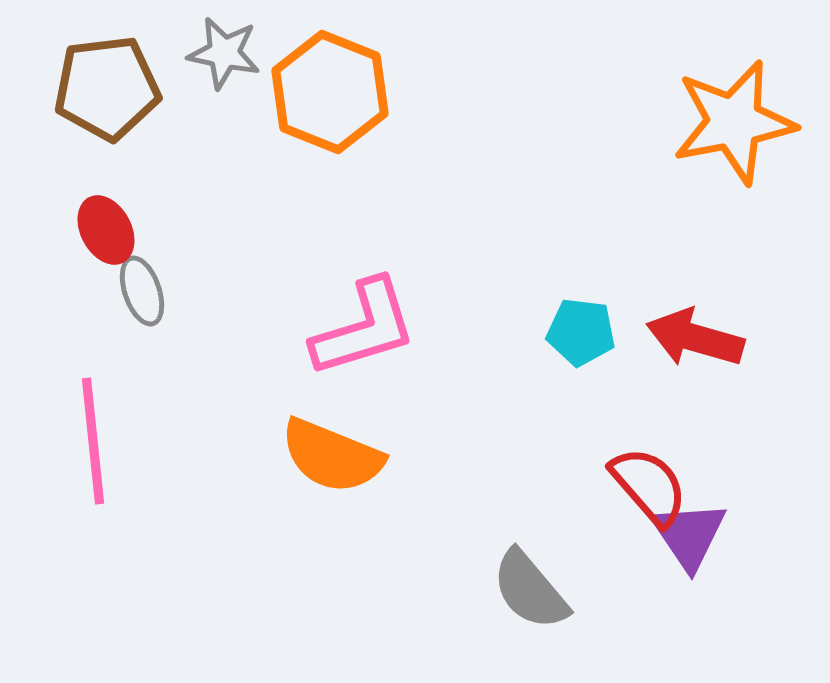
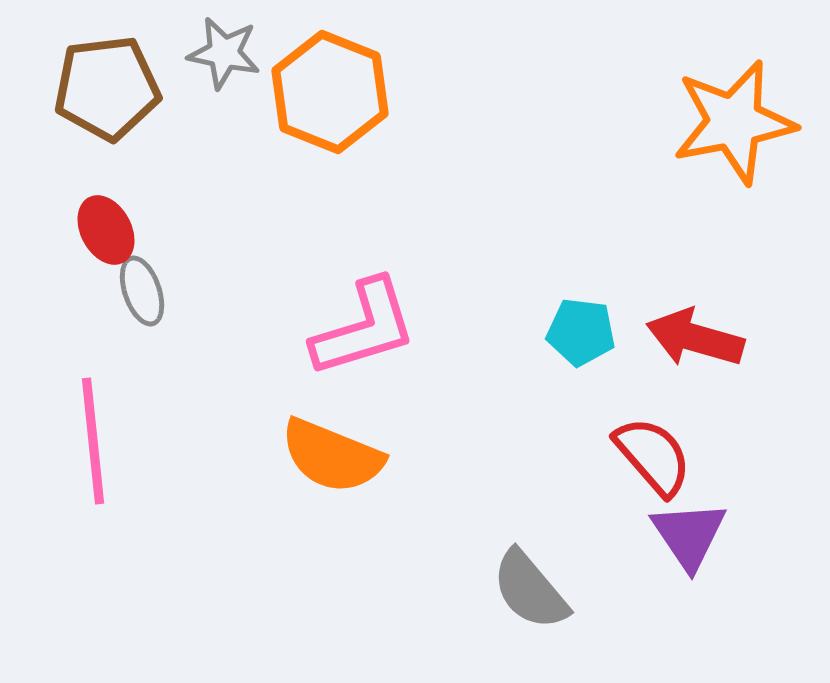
red semicircle: moved 4 px right, 30 px up
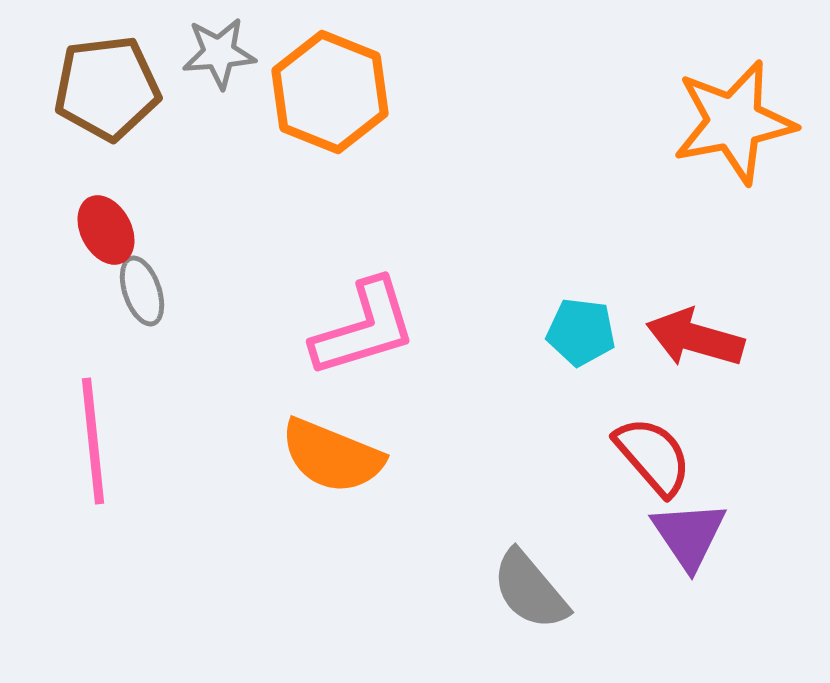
gray star: moved 5 px left; rotated 16 degrees counterclockwise
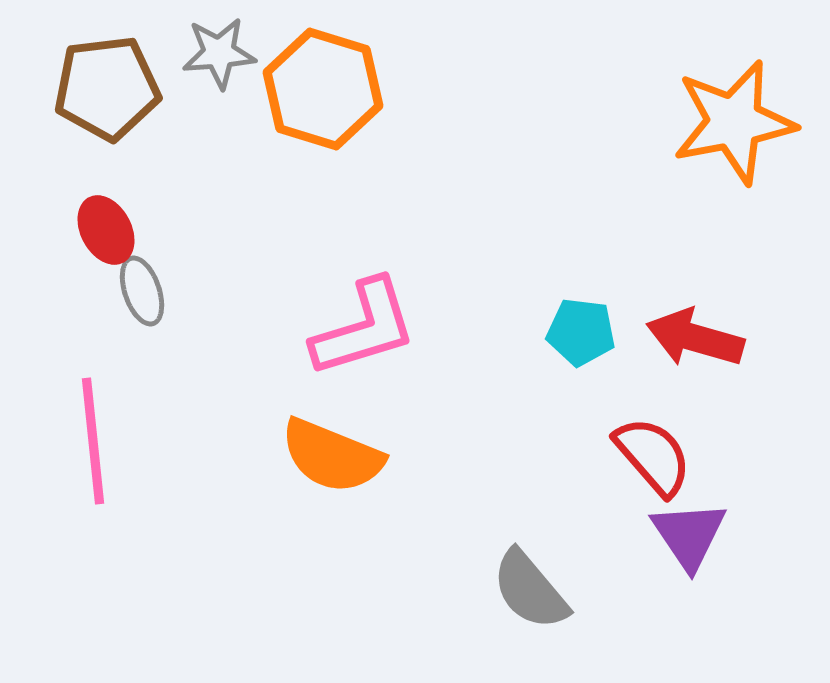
orange hexagon: moved 7 px left, 3 px up; rotated 5 degrees counterclockwise
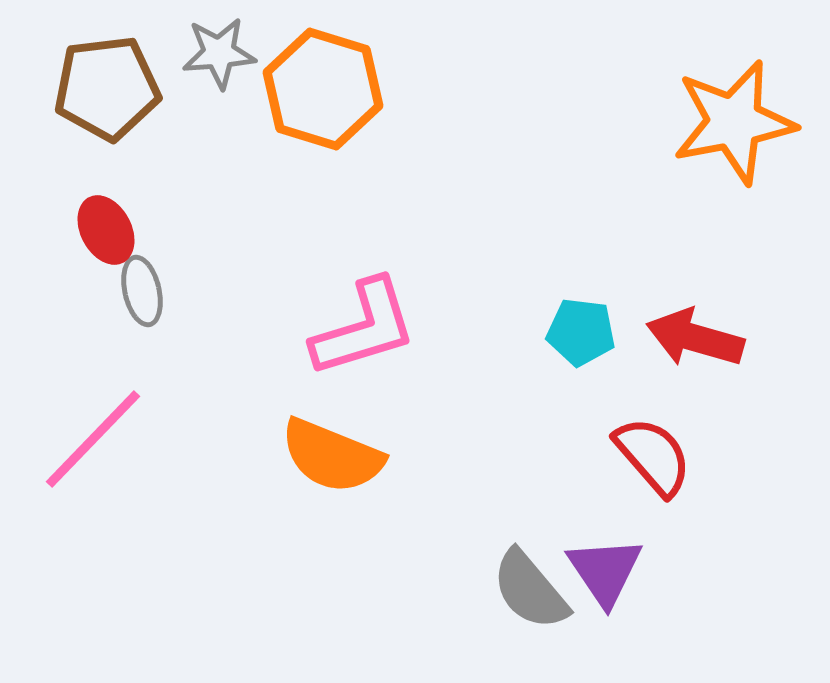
gray ellipse: rotated 6 degrees clockwise
pink line: moved 2 px up; rotated 50 degrees clockwise
purple triangle: moved 84 px left, 36 px down
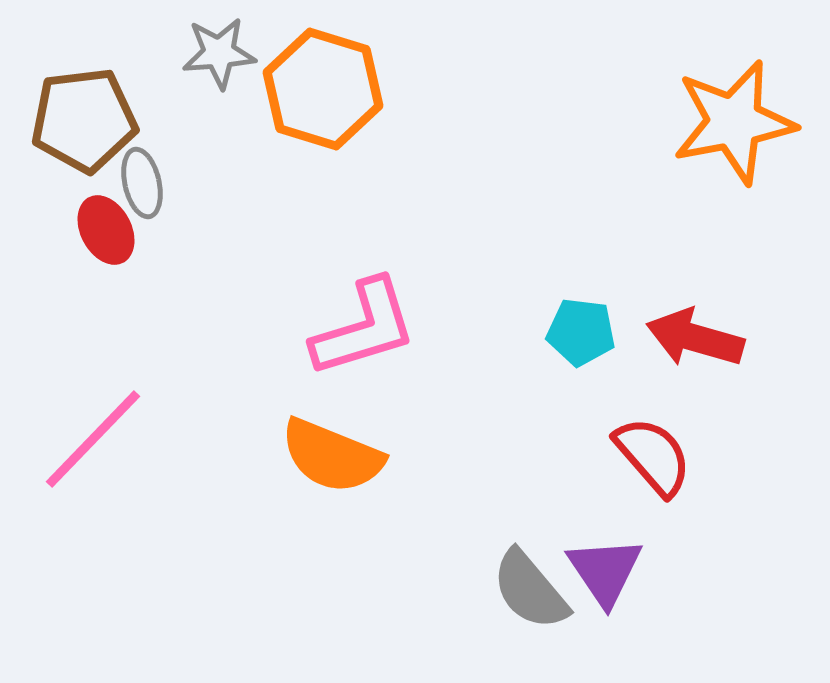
brown pentagon: moved 23 px left, 32 px down
gray ellipse: moved 108 px up
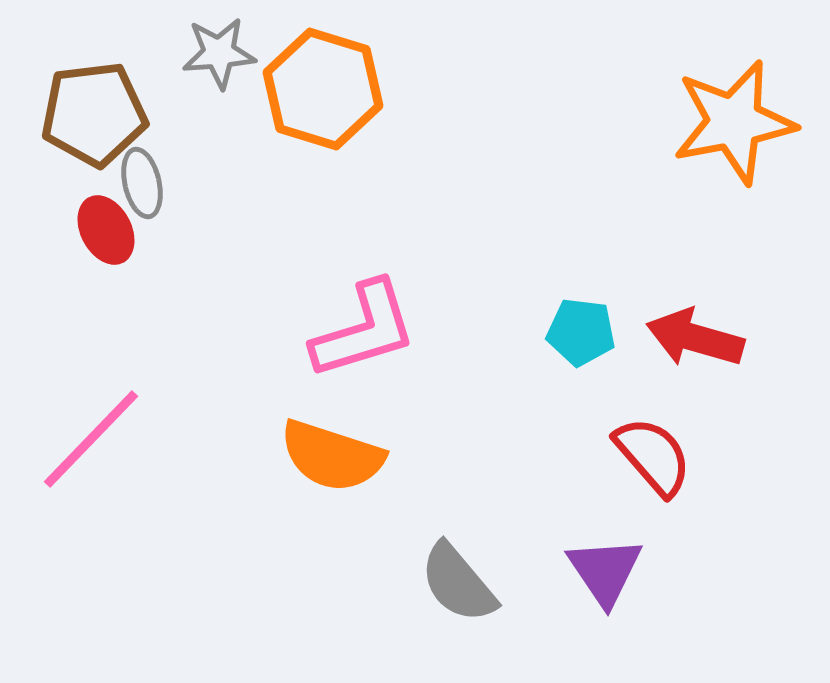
brown pentagon: moved 10 px right, 6 px up
pink L-shape: moved 2 px down
pink line: moved 2 px left
orange semicircle: rotated 4 degrees counterclockwise
gray semicircle: moved 72 px left, 7 px up
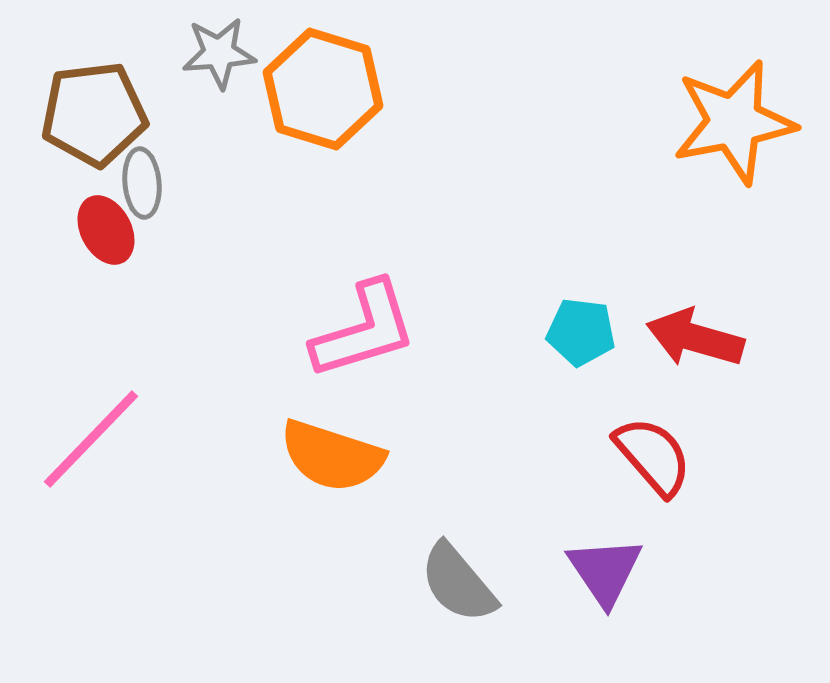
gray ellipse: rotated 8 degrees clockwise
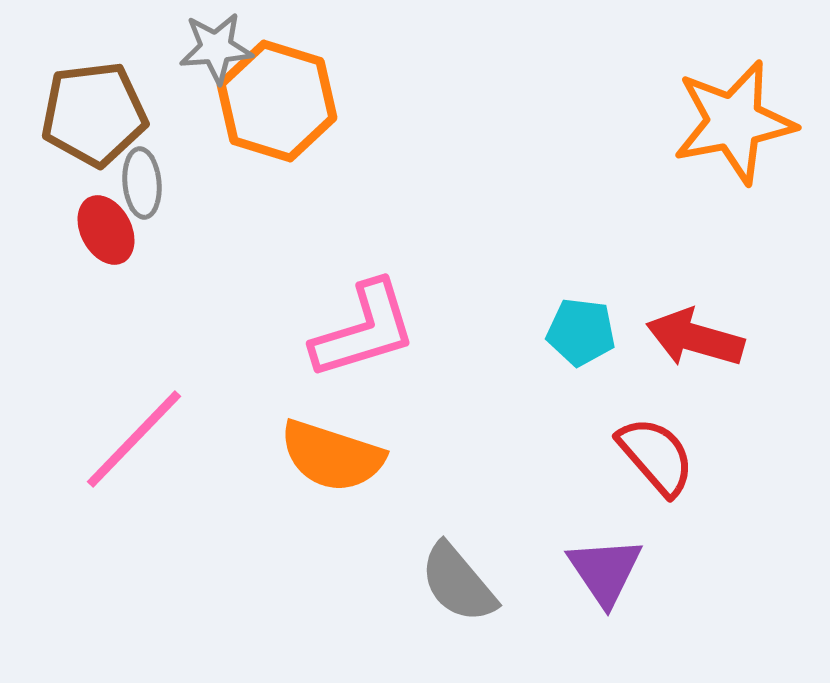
gray star: moved 3 px left, 5 px up
orange hexagon: moved 46 px left, 12 px down
pink line: moved 43 px right
red semicircle: moved 3 px right
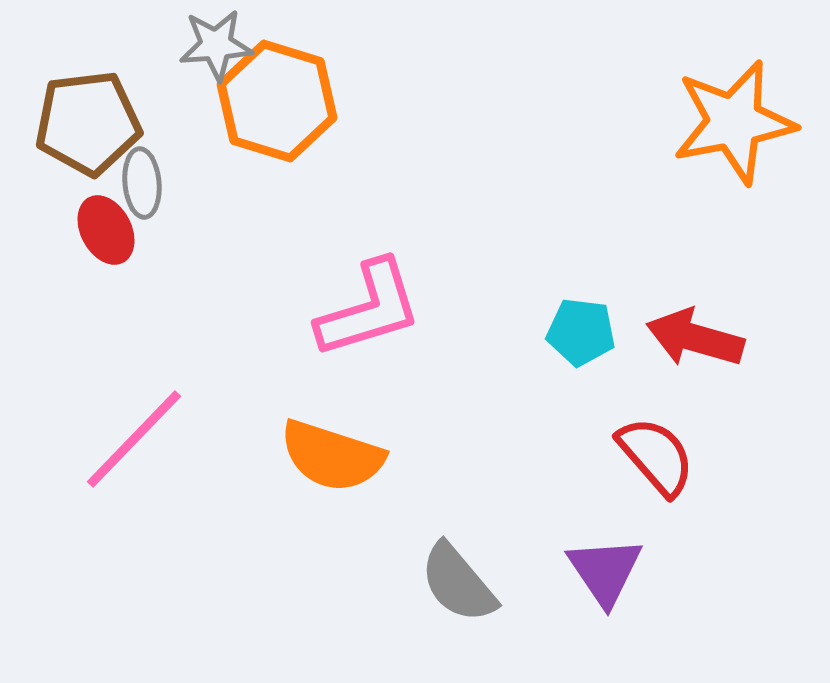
gray star: moved 3 px up
brown pentagon: moved 6 px left, 9 px down
pink L-shape: moved 5 px right, 21 px up
